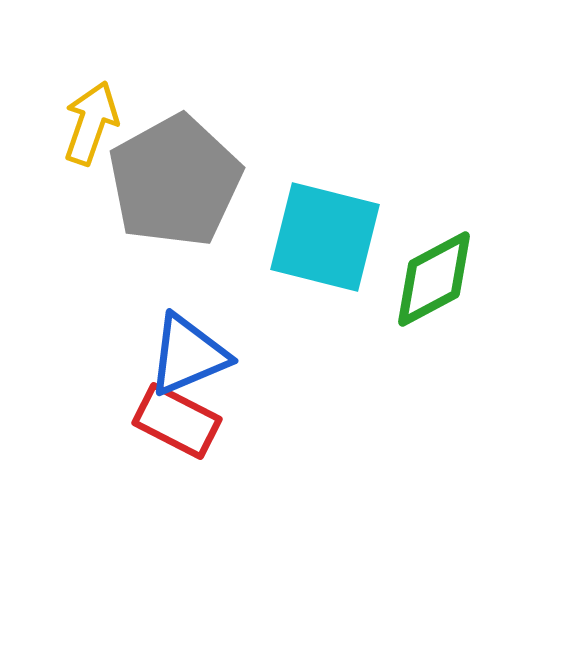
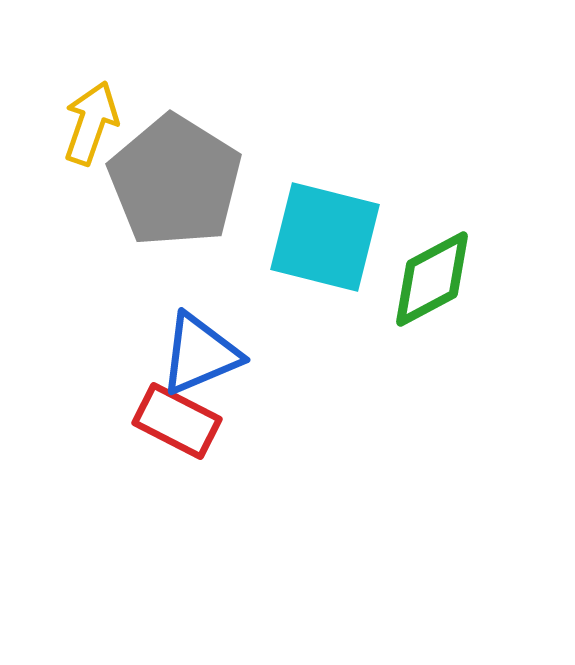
gray pentagon: rotated 11 degrees counterclockwise
green diamond: moved 2 px left
blue triangle: moved 12 px right, 1 px up
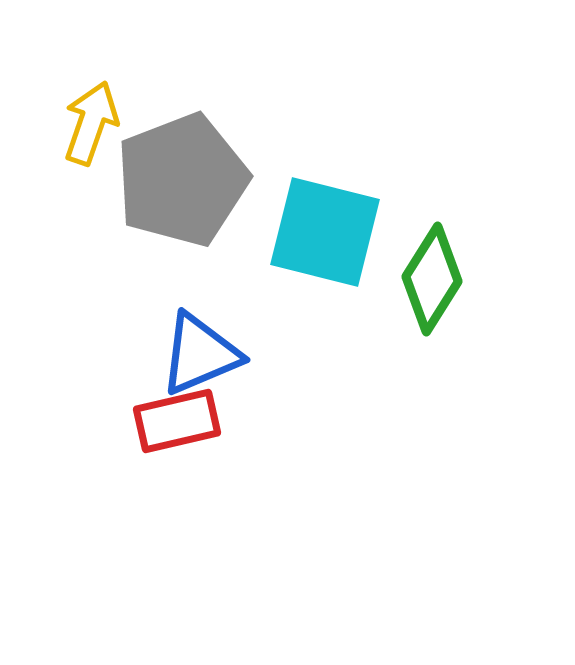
gray pentagon: moved 7 px right, 1 px up; rotated 19 degrees clockwise
cyan square: moved 5 px up
green diamond: rotated 30 degrees counterclockwise
red rectangle: rotated 40 degrees counterclockwise
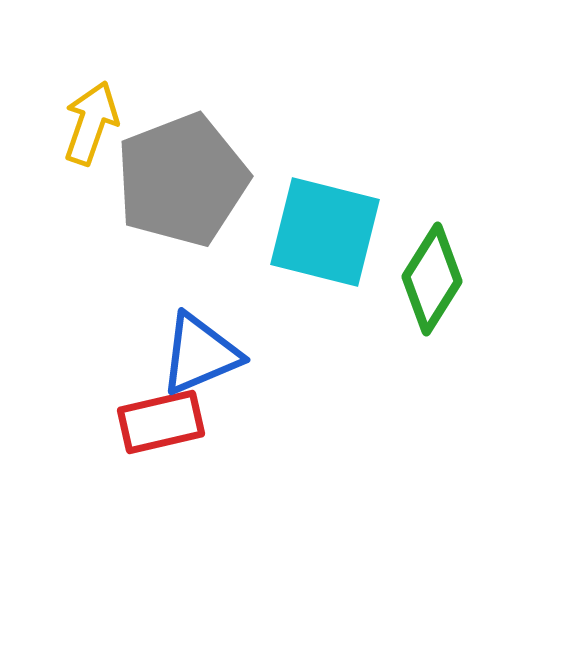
red rectangle: moved 16 px left, 1 px down
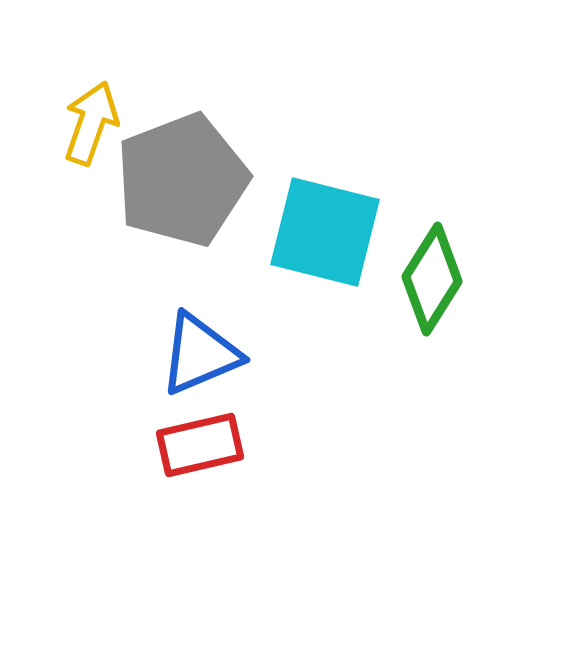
red rectangle: moved 39 px right, 23 px down
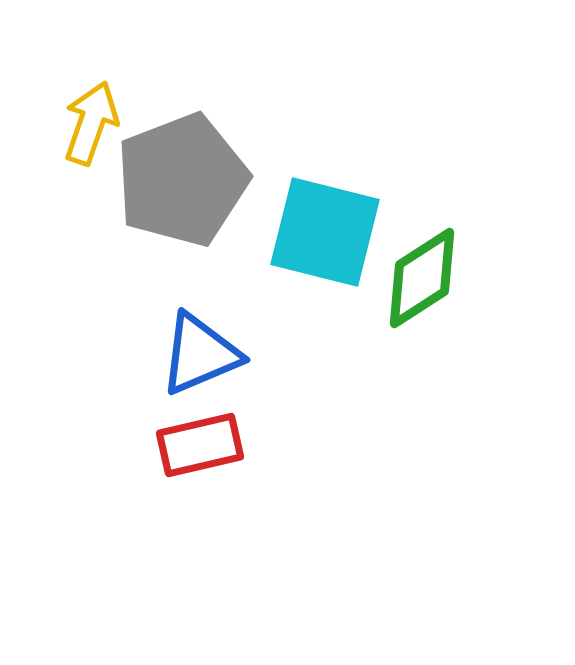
green diamond: moved 10 px left, 1 px up; rotated 25 degrees clockwise
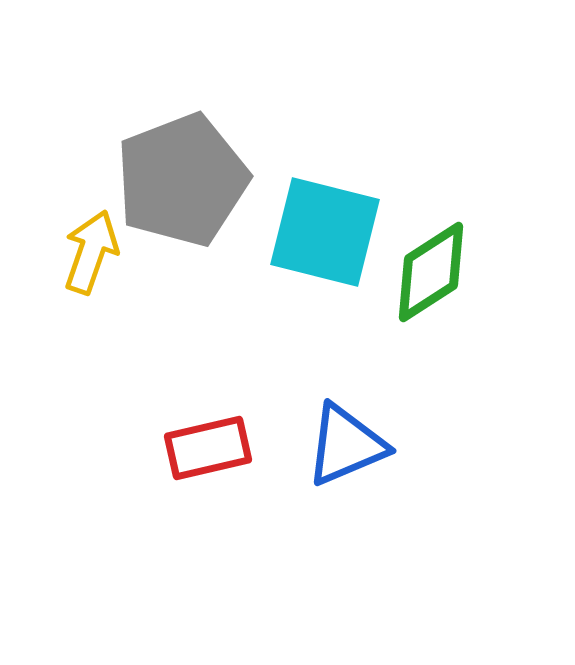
yellow arrow: moved 129 px down
green diamond: moved 9 px right, 6 px up
blue triangle: moved 146 px right, 91 px down
red rectangle: moved 8 px right, 3 px down
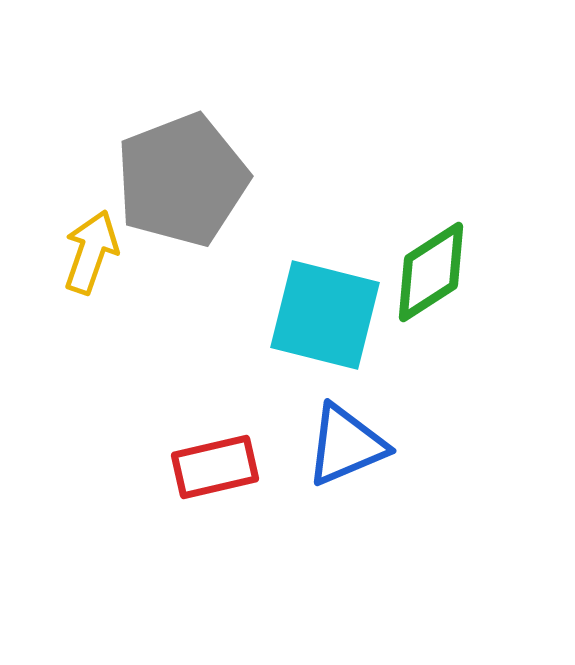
cyan square: moved 83 px down
red rectangle: moved 7 px right, 19 px down
